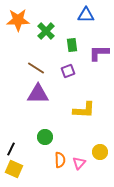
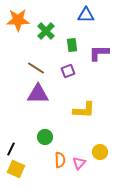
yellow square: moved 2 px right
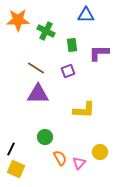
green cross: rotated 18 degrees counterclockwise
orange semicircle: moved 2 px up; rotated 28 degrees counterclockwise
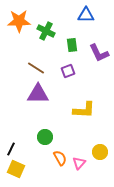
orange star: moved 1 px right, 1 px down
purple L-shape: rotated 115 degrees counterclockwise
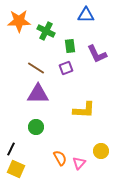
green rectangle: moved 2 px left, 1 px down
purple L-shape: moved 2 px left, 1 px down
purple square: moved 2 px left, 3 px up
green circle: moved 9 px left, 10 px up
yellow circle: moved 1 px right, 1 px up
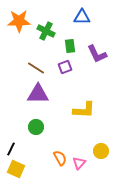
blue triangle: moved 4 px left, 2 px down
purple square: moved 1 px left, 1 px up
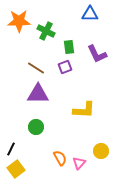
blue triangle: moved 8 px right, 3 px up
green rectangle: moved 1 px left, 1 px down
yellow square: rotated 30 degrees clockwise
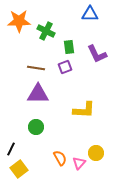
brown line: rotated 24 degrees counterclockwise
yellow circle: moved 5 px left, 2 px down
yellow square: moved 3 px right
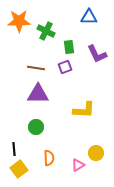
blue triangle: moved 1 px left, 3 px down
black line: moved 3 px right; rotated 32 degrees counterclockwise
orange semicircle: moved 11 px left; rotated 28 degrees clockwise
pink triangle: moved 1 px left, 2 px down; rotated 16 degrees clockwise
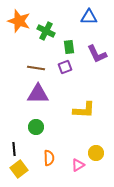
orange star: rotated 20 degrees clockwise
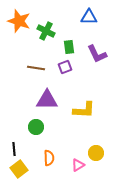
purple triangle: moved 9 px right, 6 px down
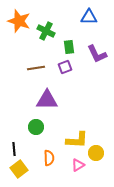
brown line: rotated 18 degrees counterclockwise
yellow L-shape: moved 7 px left, 30 px down
